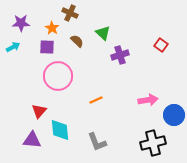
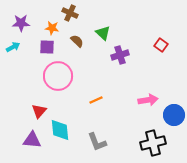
orange star: rotated 24 degrees counterclockwise
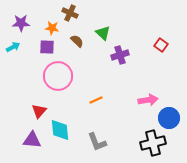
blue circle: moved 5 px left, 3 px down
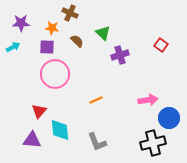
pink circle: moved 3 px left, 2 px up
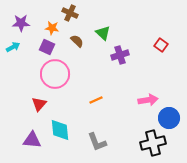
purple square: rotated 21 degrees clockwise
red triangle: moved 7 px up
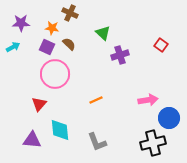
brown semicircle: moved 8 px left, 3 px down
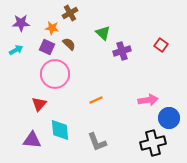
brown cross: rotated 35 degrees clockwise
cyan arrow: moved 3 px right, 3 px down
purple cross: moved 2 px right, 4 px up
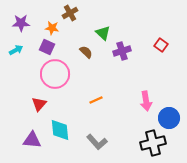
brown semicircle: moved 17 px right, 8 px down
pink arrow: moved 2 px left, 1 px down; rotated 90 degrees clockwise
gray L-shape: rotated 20 degrees counterclockwise
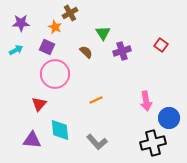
orange star: moved 3 px right, 1 px up; rotated 16 degrees clockwise
green triangle: rotated 14 degrees clockwise
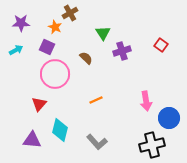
brown semicircle: moved 6 px down
cyan diamond: rotated 20 degrees clockwise
black cross: moved 1 px left, 2 px down
